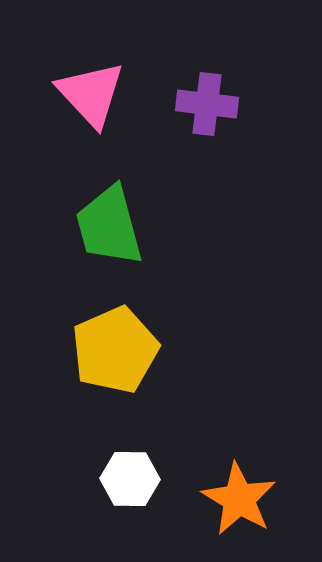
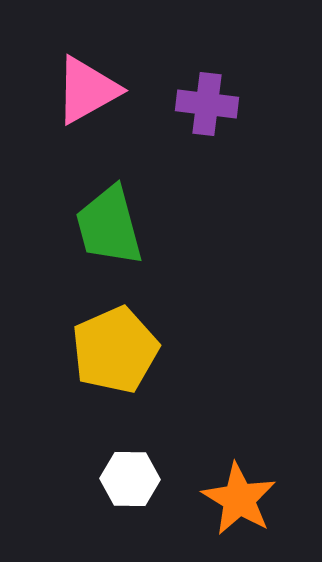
pink triangle: moved 4 px left, 4 px up; rotated 44 degrees clockwise
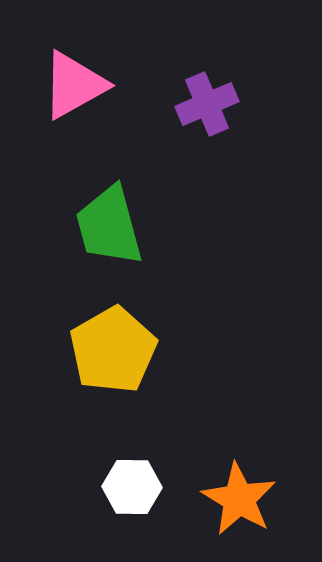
pink triangle: moved 13 px left, 5 px up
purple cross: rotated 30 degrees counterclockwise
yellow pentagon: moved 2 px left; rotated 6 degrees counterclockwise
white hexagon: moved 2 px right, 8 px down
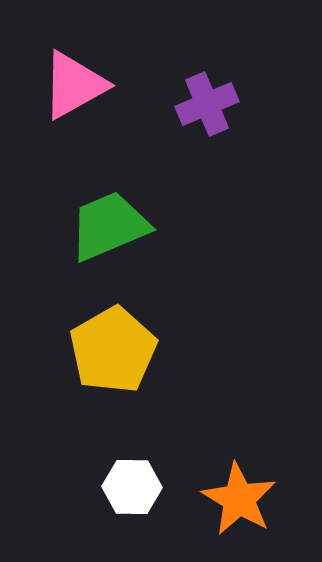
green trapezoid: rotated 82 degrees clockwise
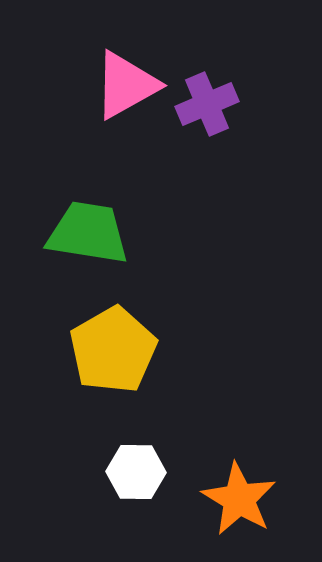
pink triangle: moved 52 px right
green trapezoid: moved 21 px left, 7 px down; rotated 32 degrees clockwise
white hexagon: moved 4 px right, 15 px up
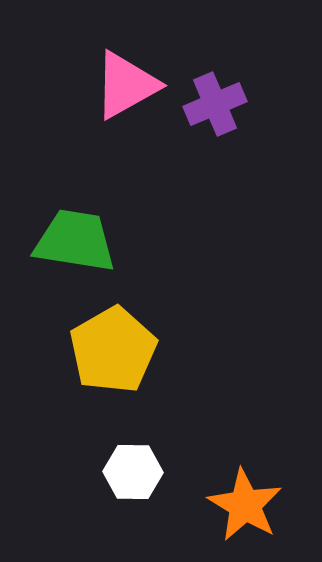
purple cross: moved 8 px right
green trapezoid: moved 13 px left, 8 px down
white hexagon: moved 3 px left
orange star: moved 6 px right, 6 px down
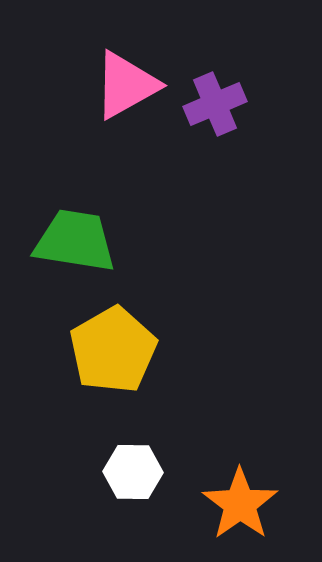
orange star: moved 5 px left, 1 px up; rotated 6 degrees clockwise
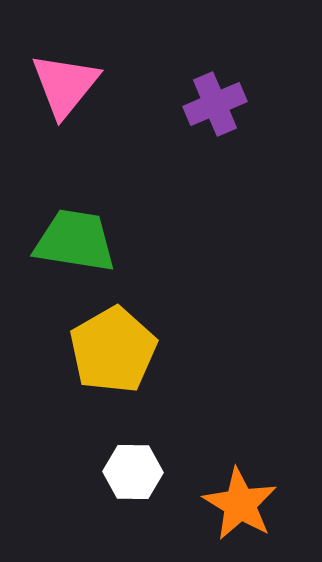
pink triangle: moved 61 px left; rotated 22 degrees counterclockwise
orange star: rotated 6 degrees counterclockwise
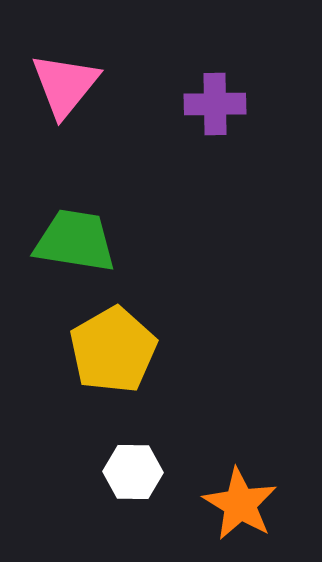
purple cross: rotated 22 degrees clockwise
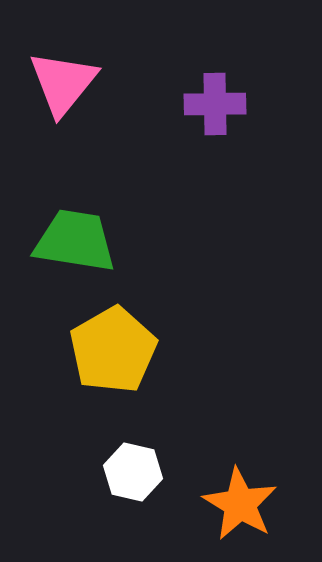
pink triangle: moved 2 px left, 2 px up
white hexagon: rotated 12 degrees clockwise
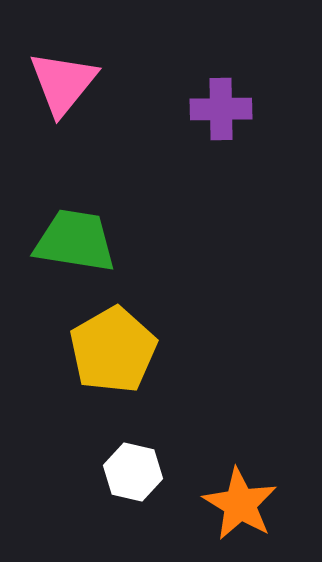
purple cross: moved 6 px right, 5 px down
